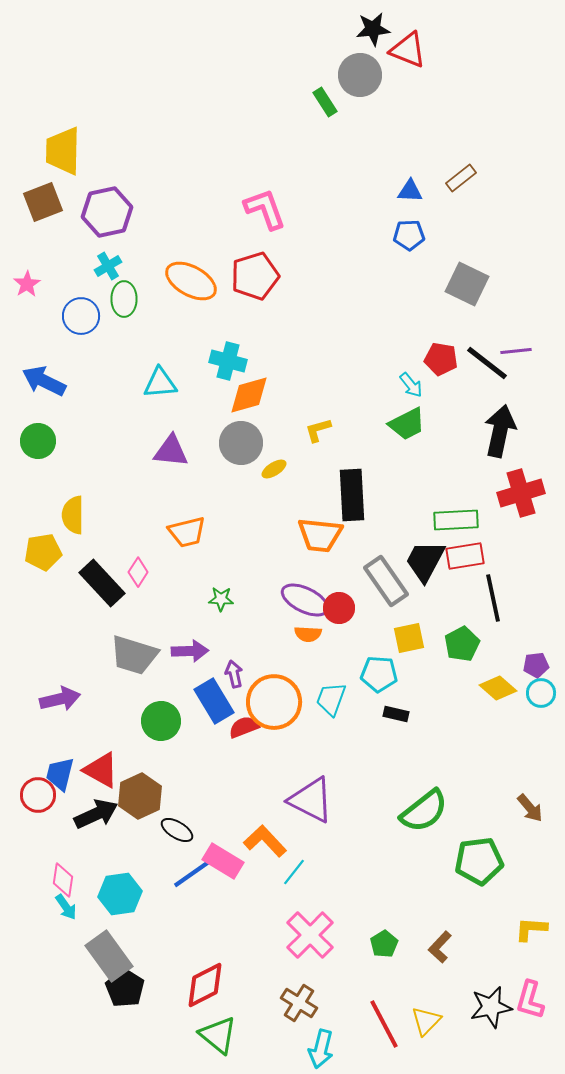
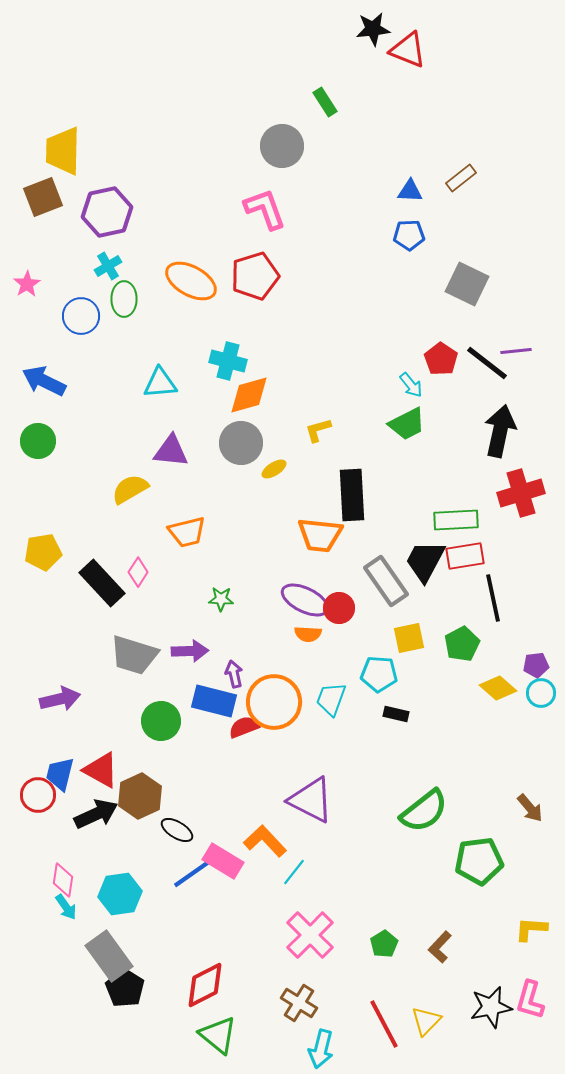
gray circle at (360, 75): moved 78 px left, 71 px down
brown square at (43, 202): moved 5 px up
red pentagon at (441, 359): rotated 24 degrees clockwise
yellow semicircle at (73, 515): moved 57 px right, 26 px up; rotated 60 degrees clockwise
blue rectangle at (214, 701): rotated 45 degrees counterclockwise
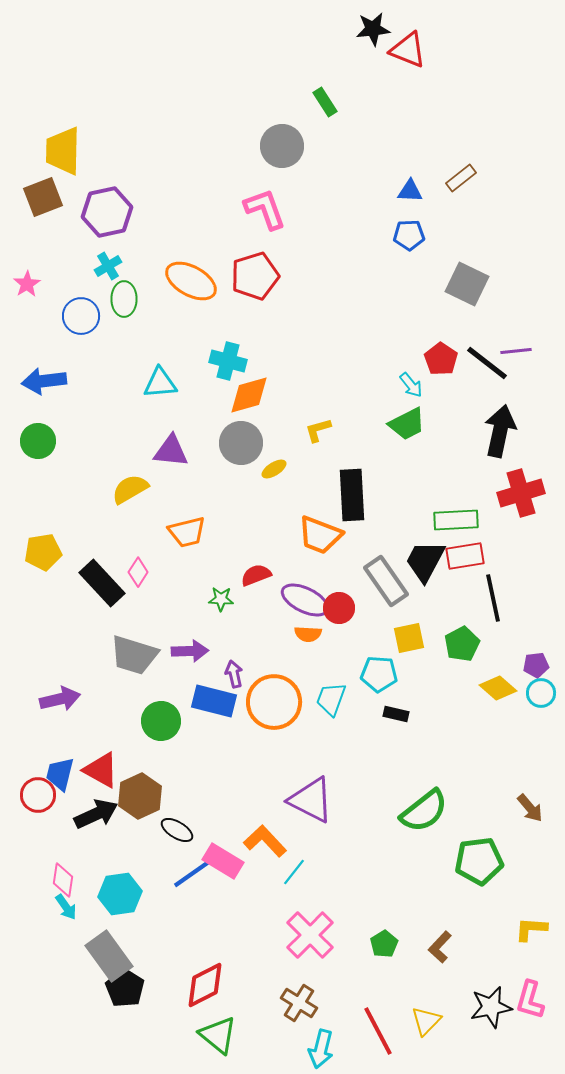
blue arrow at (44, 381): rotated 33 degrees counterclockwise
orange trapezoid at (320, 535): rotated 15 degrees clockwise
red semicircle at (244, 727): moved 12 px right, 152 px up
red line at (384, 1024): moved 6 px left, 7 px down
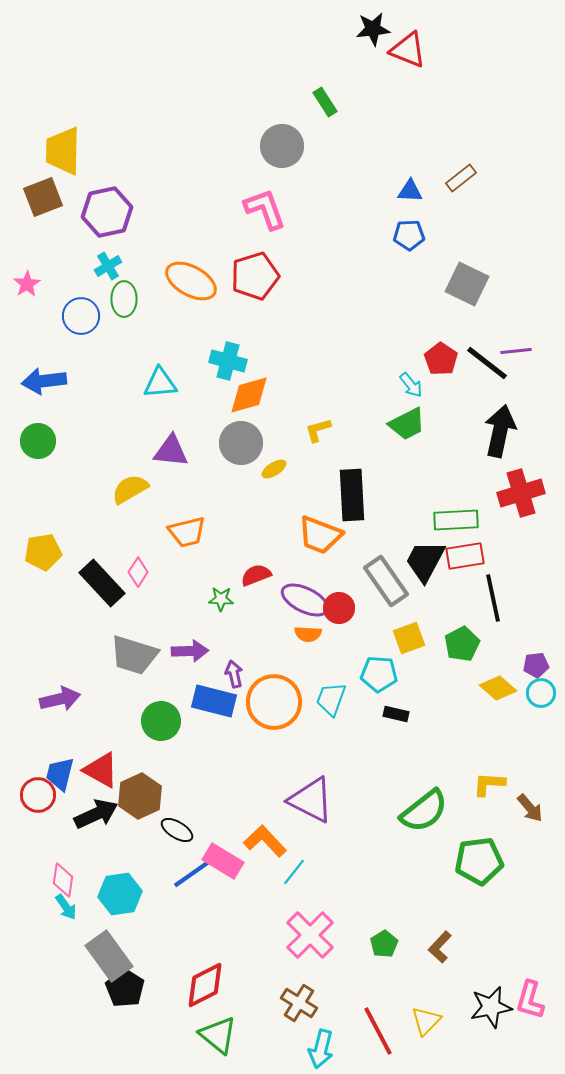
yellow square at (409, 638): rotated 8 degrees counterclockwise
yellow L-shape at (531, 929): moved 42 px left, 145 px up
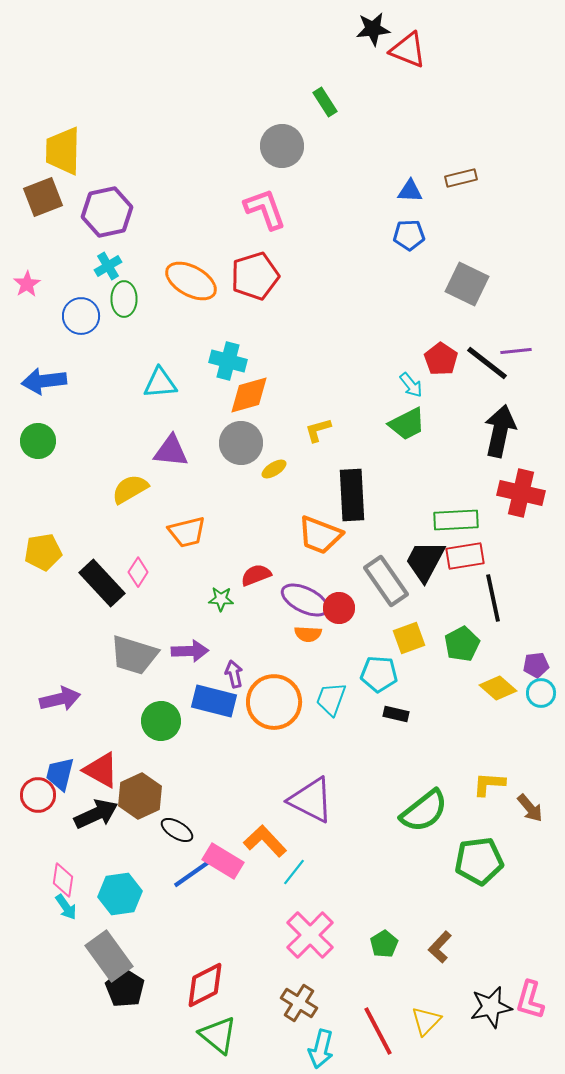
brown rectangle at (461, 178): rotated 24 degrees clockwise
red cross at (521, 493): rotated 30 degrees clockwise
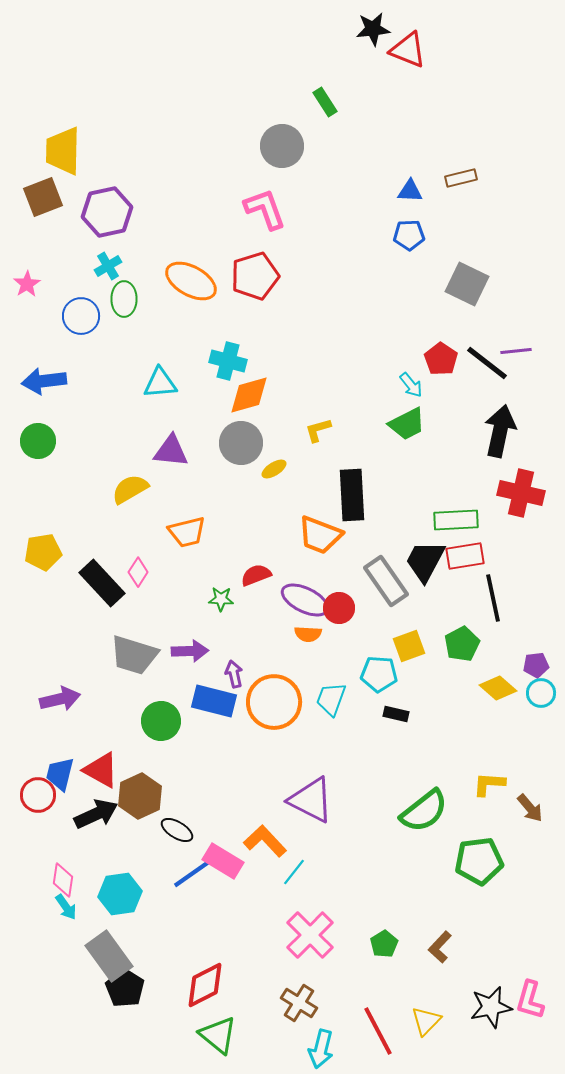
yellow square at (409, 638): moved 8 px down
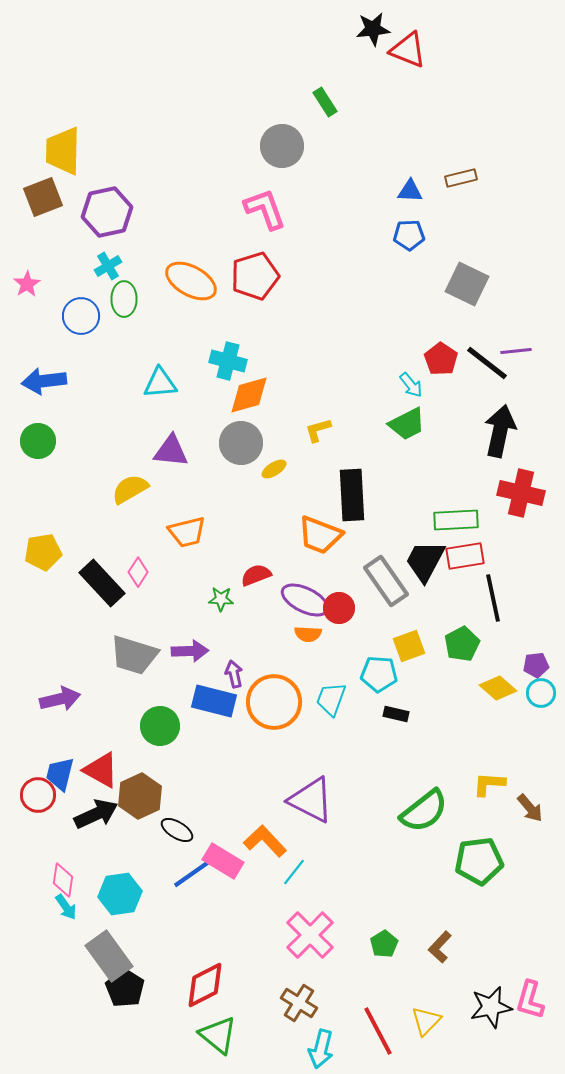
green circle at (161, 721): moved 1 px left, 5 px down
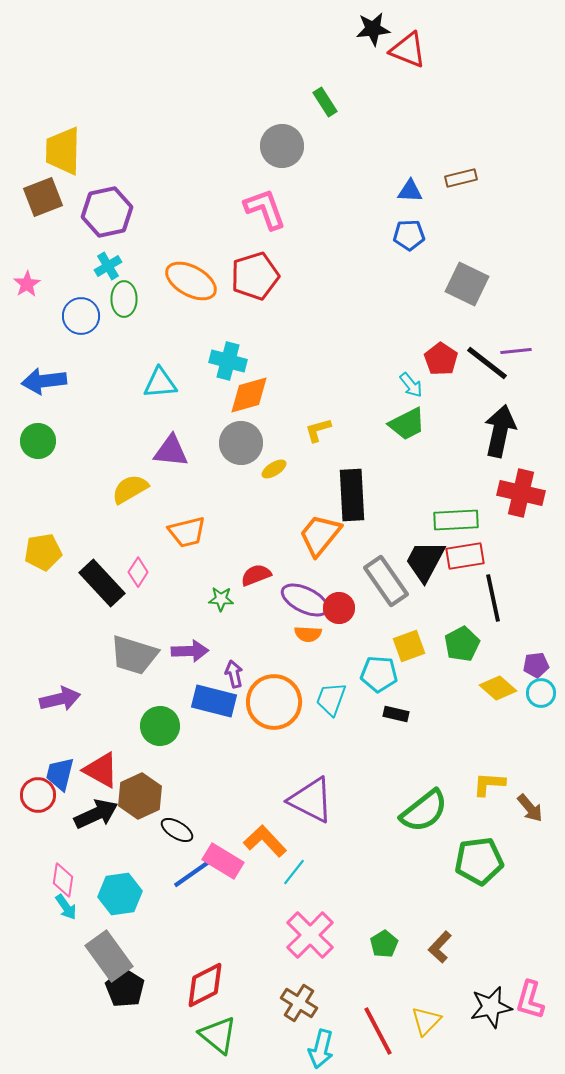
orange trapezoid at (320, 535): rotated 108 degrees clockwise
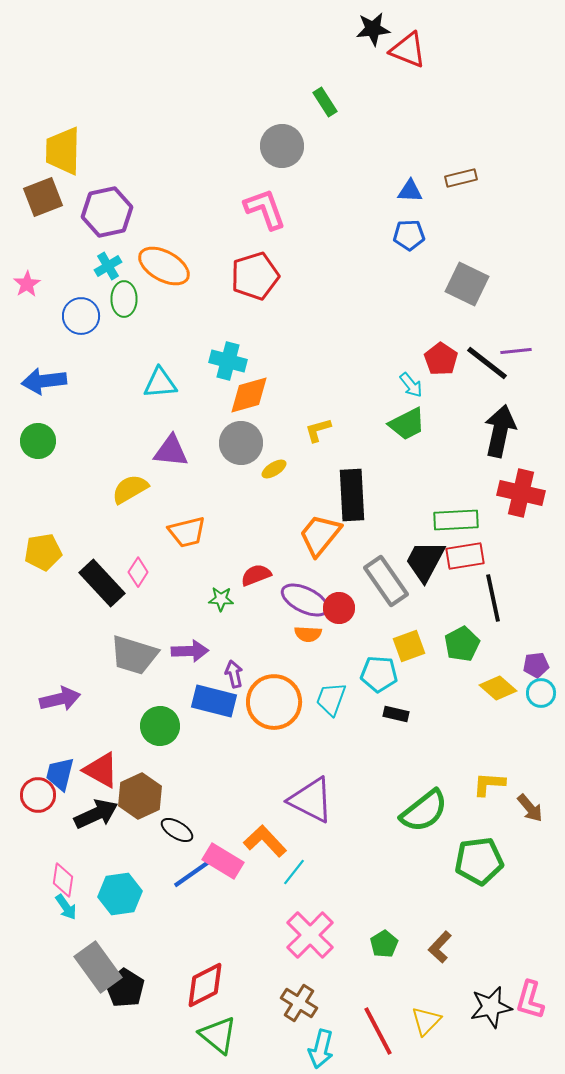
orange ellipse at (191, 281): moved 27 px left, 15 px up
gray rectangle at (109, 956): moved 11 px left, 11 px down
